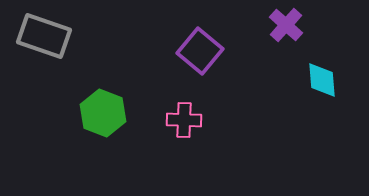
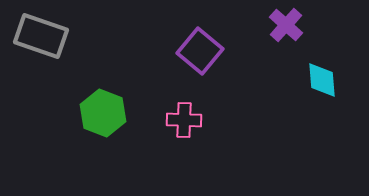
gray rectangle: moved 3 px left
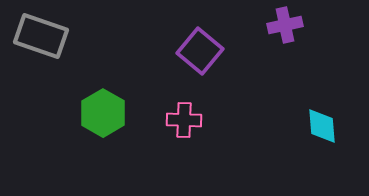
purple cross: moved 1 px left; rotated 36 degrees clockwise
cyan diamond: moved 46 px down
green hexagon: rotated 9 degrees clockwise
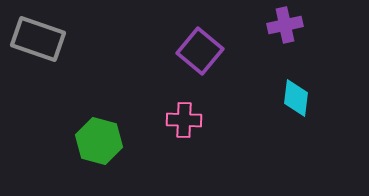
gray rectangle: moved 3 px left, 3 px down
green hexagon: moved 4 px left, 28 px down; rotated 15 degrees counterclockwise
cyan diamond: moved 26 px left, 28 px up; rotated 12 degrees clockwise
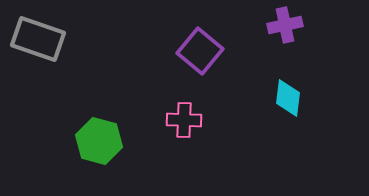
cyan diamond: moved 8 px left
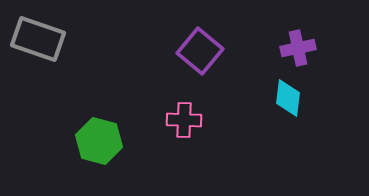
purple cross: moved 13 px right, 23 px down
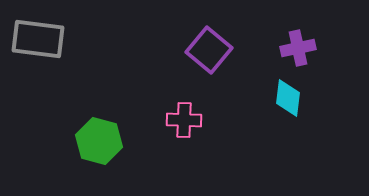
gray rectangle: rotated 12 degrees counterclockwise
purple square: moved 9 px right, 1 px up
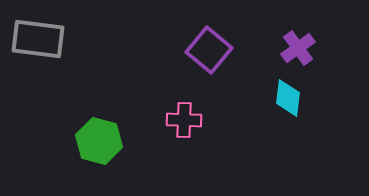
purple cross: rotated 24 degrees counterclockwise
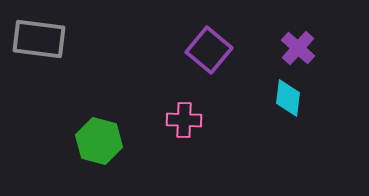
gray rectangle: moved 1 px right
purple cross: rotated 12 degrees counterclockwise
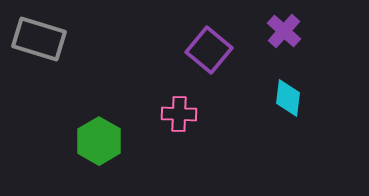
gray rectangle: rotated 10 degrees clockwise
purple cross: moved 14 px left, 17 px up
pink cross: moved 5 px left, 6 px up
green hexagon: rotated 15 degrees clockwise
